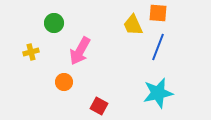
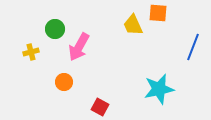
green circle: moved 1 px right, 6 px down
blue line: moved 35 px right
pink arrow: moved 1 px left, 4 px up
cyan star: moved 1 px right, 4 px up
red square: moved 1 px right, 1 px down
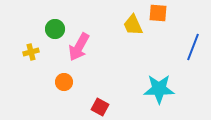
cyan star: rotated 12 degrees clockwise
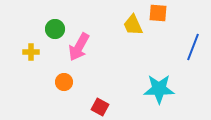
yellow cross: rotated 14 degrees clockwise
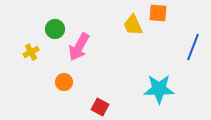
yellow cross: rotated 28 degrees counterclockwise
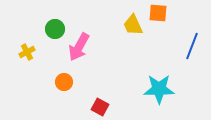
blue line: moved 1 px left, 1 px up
yellow cross: moved 4 px left
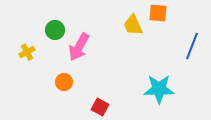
green circle: moved 1 px down
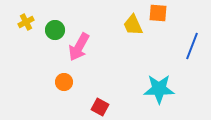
yellow cross: moved 1 px left, 30 px up
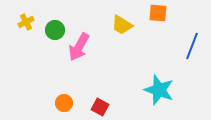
yellow trapezoid: moved 11 px left; rotated 35 degrees counterclockwise
orange circle: moved 21 px down
cyan star: moved 1 px down; rotated 20 degrees clockwise
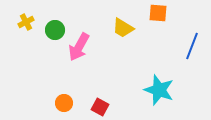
yellow trapezoid: moved 1 px right, 3 px down
